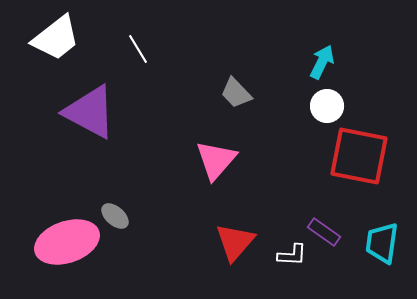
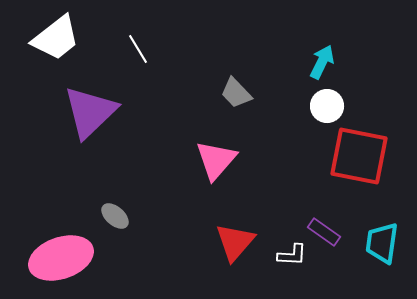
purple triangle: rotated 48 degrees clockwise
pink ellipse: moved 6 px left, 16 px down
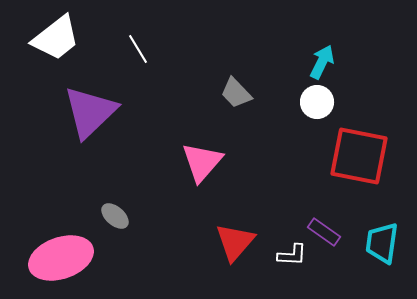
white circle: moved 10 px left, 4 px up
pink triangle: moved 14 px left, 2 px down
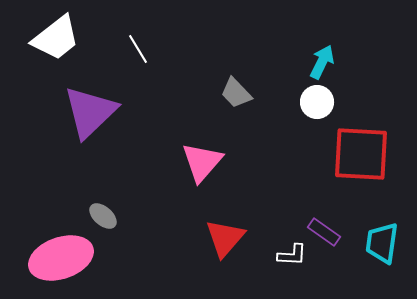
red square: moved 2 px right, 2 px up; rotated 8 degrees counterclockwise
gray ellipse: moved 12 px left
red triangle: moved 10 px left, 4 px up
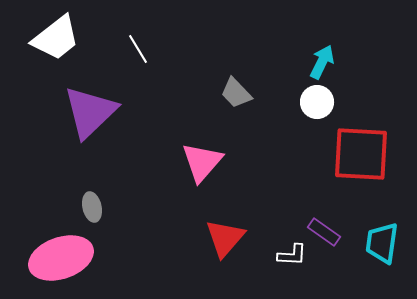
gray ellipse: moved 11 px left, 9 px up; rotated 36 degrees clockwise
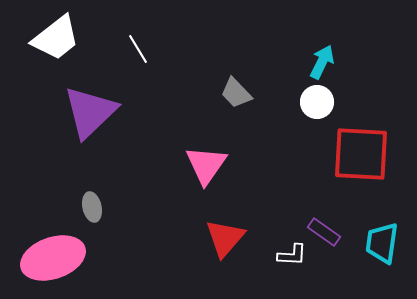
pink triangle: moved 4 px right, 3 px down; rotated 6 degrees counterclockwise
pink ellipse: moved 8 px left
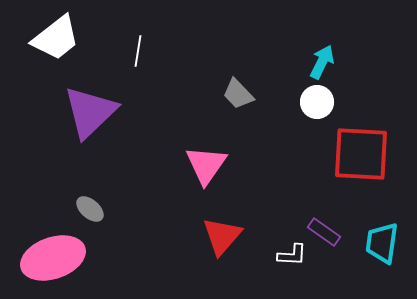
white line: moved 2 px down; rotated 40 degrees clockwise
gray trapezoid: moved 2 px right, 1 px down
gray ellipse: moved 2 px left, 2 px down; rotated 36 degrees counterclockwise
red triangle: moved 3 px left, 2 px up
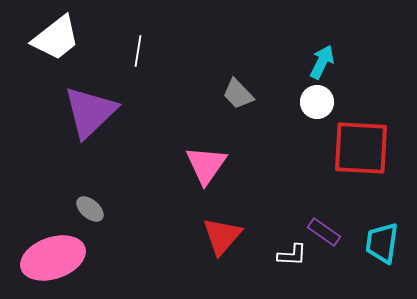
red square: moved 6 px up
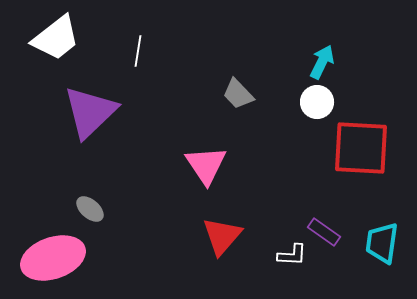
pink triangle: rotated 9 degrees counterclockwise
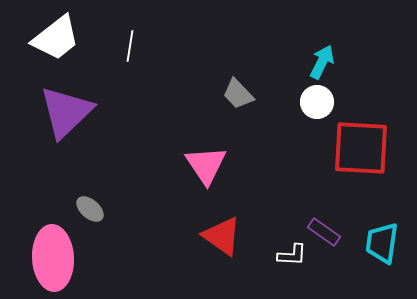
white line: moved 8 px left, 5 px up
purple triangle: moved 24 px left
red triangle: rotated 36 degrees counterclockwise
pink ellipse: rotated 74 degrees counterclockwise
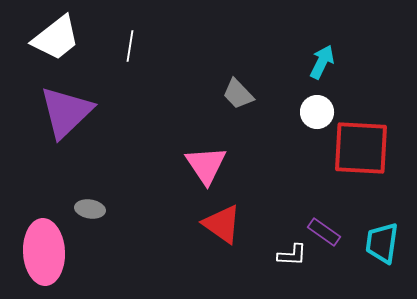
white circle: moved 10 px down
gray ellipse: rotated 32 degrees counterclockwise
red triangle: moved 12 px up
pink ellipse: moved 9 px left, 6 px up
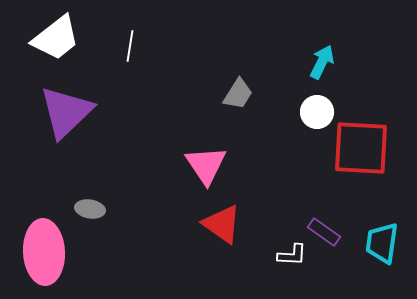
gray trapezoid: rotated 104 degrees counterclockwise
